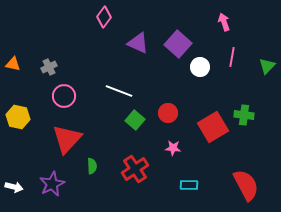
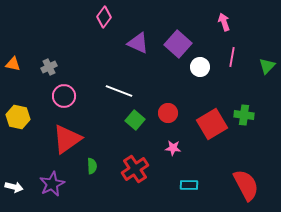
red square: moved 1 px left, 3 px up
red triangle: rotated 12 degrees clockwise
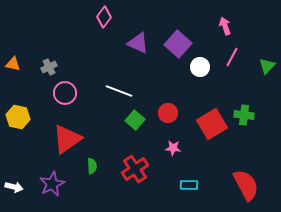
pink arrow: moved 1 px right, 4 px down
pink line: rotated 18 degrees clockwise
pink circle: moved 1 px right, 3 px up
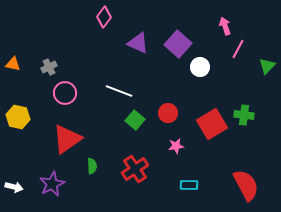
pink line: moved 6 px right, 8 px up
pink star: moved 3 px right, 2 px up; rotated 14 degrees counterclockwise
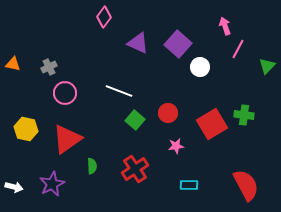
yellow hexagon: moved 8 px right, 12 px down
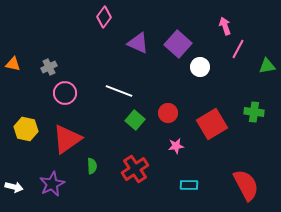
green triangle: rotated 36 degrees clockwise
green cross: moved 10 px right, 3 px up
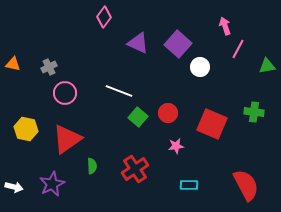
green square: moved 3 px right, 3 px up
red square: rotated 36 degrees counterclockwise
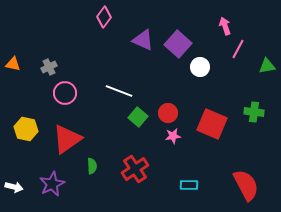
purple triangle: moved 5 px right, 3 px up
pink star: moved 3 px left, 10 px up
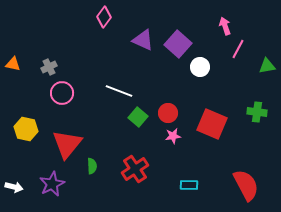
pink circle: moved 3 px left
green cross: moved 3 px right
red triangle: moved 5 px down; rotated 16 degrees counterclockwise
